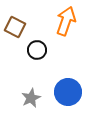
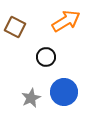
orange arrow: rotated 40 degrees clockwise
black circle: moved 9 px right, 7 px down
blue circle: moved 4 px left
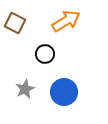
brown square: moved 4 px up
black circle: moved 1 px left, 3 px up
gray star: moved 6 px left, 9 px up
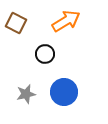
brown square: moved 1 px right
gray star: moved 1 px right, 5 px down; rotated 12 degrees clockwise
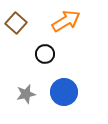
brown square: rotated 15 degrees clockwise
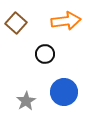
orange arrow: rotated 24 degrees clockwise
gray star: moved 7 px down; rotated 18 degrees counterclockwise
